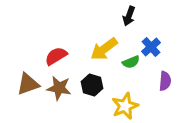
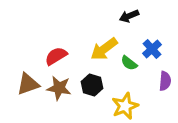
black arrow: rotated 48 degrees clockwise
blue cross: moved 1 px right, 2 px down
green semicircle: moved 2 px left, 1 px down; rotated 60 degrees clockwise
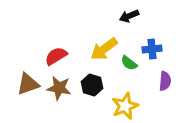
blue cross: rotated 36 degrees clockwise
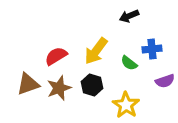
yellow arrow: moved 8 px left, 2 px down; rotated 16 degrees counterclockwise
purple semicircle: rotated 66 degrees clockwise
brown star: rotated 30 degrees counterclockwise
yellow star: moved 1 px right, 1 px up; rotated 16 degrees counterclockwise
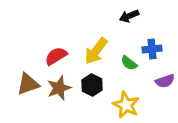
black hexagon: rotated 10 degrees clockwise
yellow star: rotated 8 degrees counterclockwise
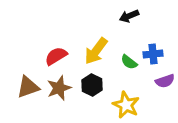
blue cross: moved 1 px right, 5 px down
green semicircle: moved 1 px up
brown triangle: moved 3 px down
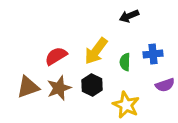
green semicircle: moved 4 px left; rotated 54 degrees clockwise
purple semicircle: moved 4 px down
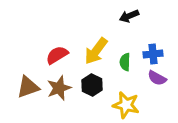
red semicircle: moved 1 px right, 1 px up
purple semicircle: moved 8 px left, 7 px up; rotated 48 degrees clockwise
yellow star: rotated 12 degrees counterclockwise
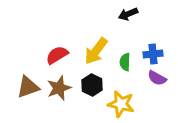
black arrow: moved 1 px left, 2 px up
yellow star: moved 5 px left, 1 px up
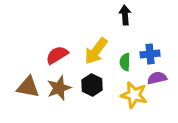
black arrow: moved 3 px left, 1 px down; rotated 108 degrees clockwise
blue cross: moved 3 px left
purple semicircle: rotated 138 degrees clockwise
brown triangle: rotated 30 degrees clockwise
yellow star: moved 13 px right, 9 px up
